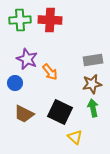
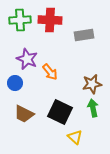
gray rectangle: moved 9 px left, 25 px up
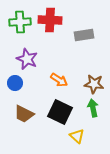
green cross: moved 2 px down
orange arrow: moved 9 px right, 8 px down; rotated 18 degrees counterclockwise
brown star: moved 2 px right; rotated 18 degrees clockwise
yellow triangle: moved 2 px right, 1 px up
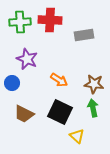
blue circle: moved 3 px left
